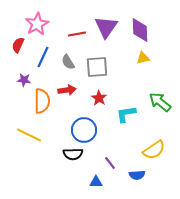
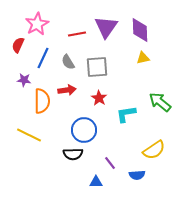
blue line: moved 1 px down
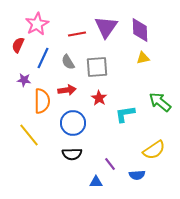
cyan L-shape: moved 1 px left
blue circle: moved 11 px left, 7 px up
yellow line: rotated 25 degrees clockwise
black semicircle: moved 1 px left
purple line: moved 1 px down
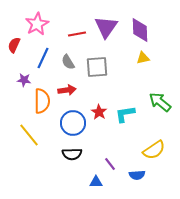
red semicircle: moved 4 px left
red star: moved 14 px down
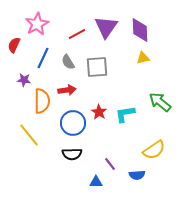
red line: rotated 18 degrees counterclockwise
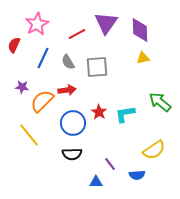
purple triangle: moved 4 px up
purple star: moved 2 px left, 7 px down
orange semicircle: rotated 135 degrees counterclockwise
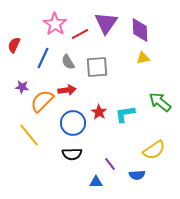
pink star: moved 18 px right; rotated 10 degrees counterclockwise
red line: moved 3 px right
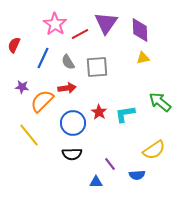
red arrow: moved 2 px up
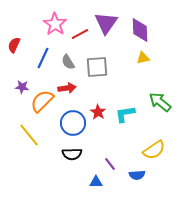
red star: moved 1 px left
